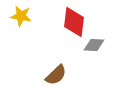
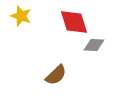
yellow star: rotated 10 degrees clockwise
red diamond: rotated 24 degrees counterclockwise
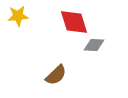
yellow star: moved 3 px left; rotated 25 degrees counterclockwise
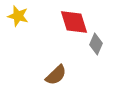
yellow star: rotated 20 degrees clockwise
gray diamond: moved 2 px right, 1 px up; rotated 70 degrees counterclockwise
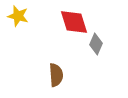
brown semicircle: rotated 50 degrees counterclockwise
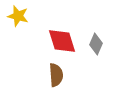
red diamond: moved 12 px left, 19 px down
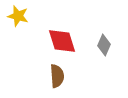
gray diamond: moved 8 px right, 1 px down
brown semicircle: moved 1 px right, 1 px down
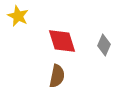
yellow star: rotated 10 degrees clockwise
brown semicircle: rotated 15 degrees clockwise
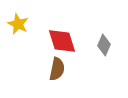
yellow star: moved 8 px down
brown semicircle: moved 7 px up
